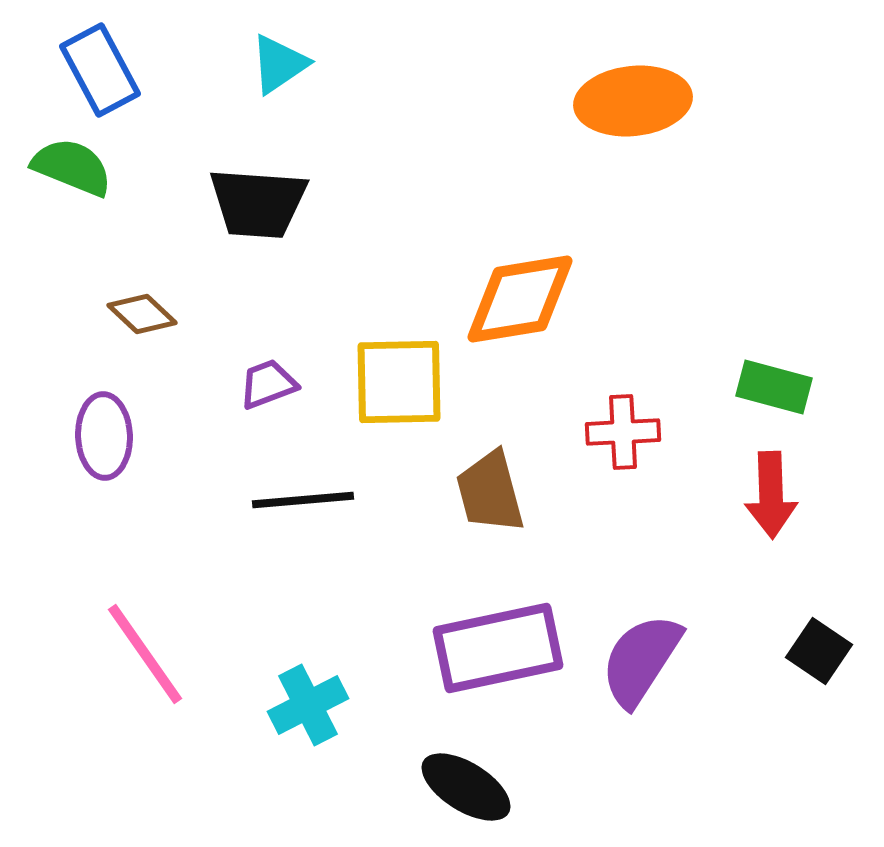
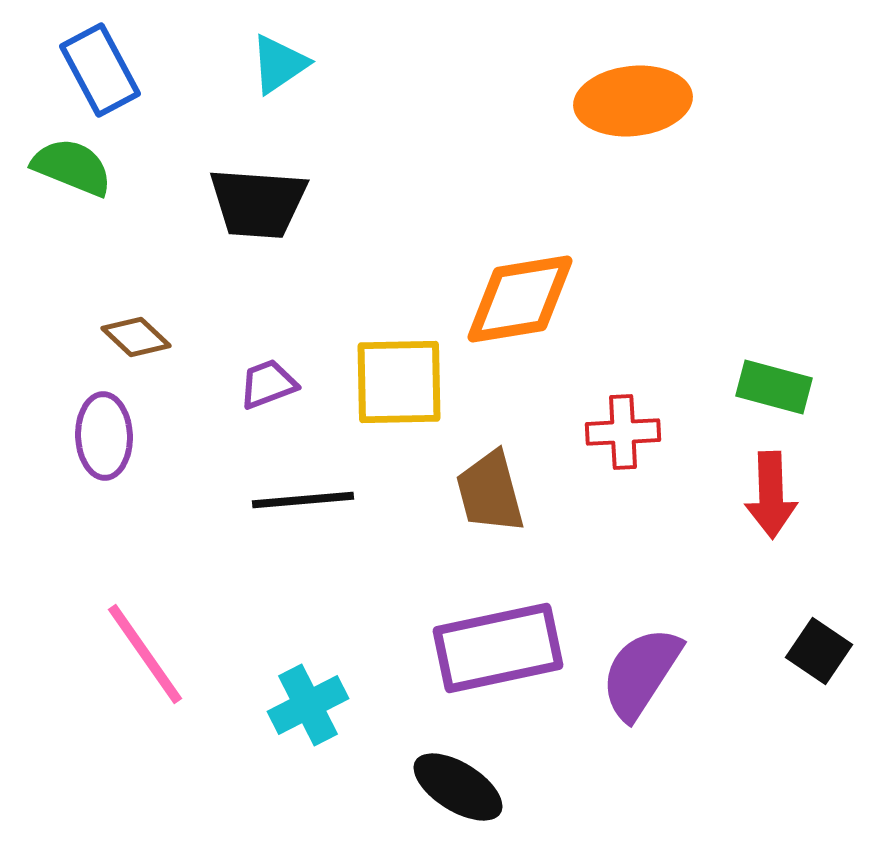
brown diamond: moved 6 px left, 23 px down
purple semicircle: moved 13 px down
black ellipse: moved 8 px left
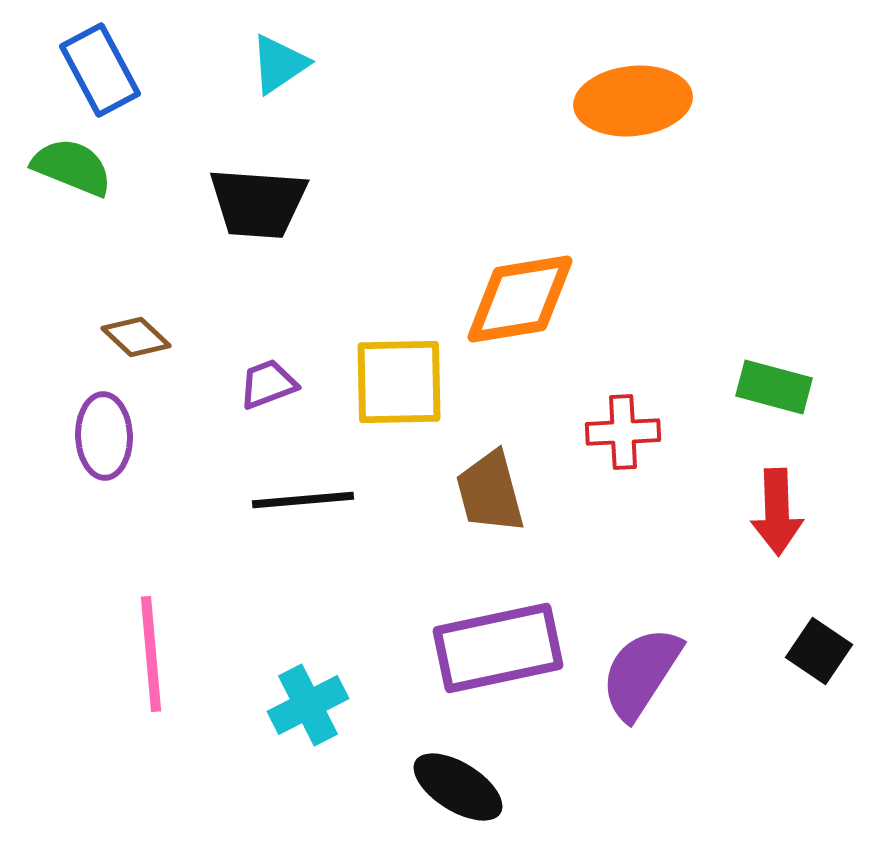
red arrow: moved 6 px right, 17 px down
pink line: moved 6 px right; rotated 30 degrees clockwise
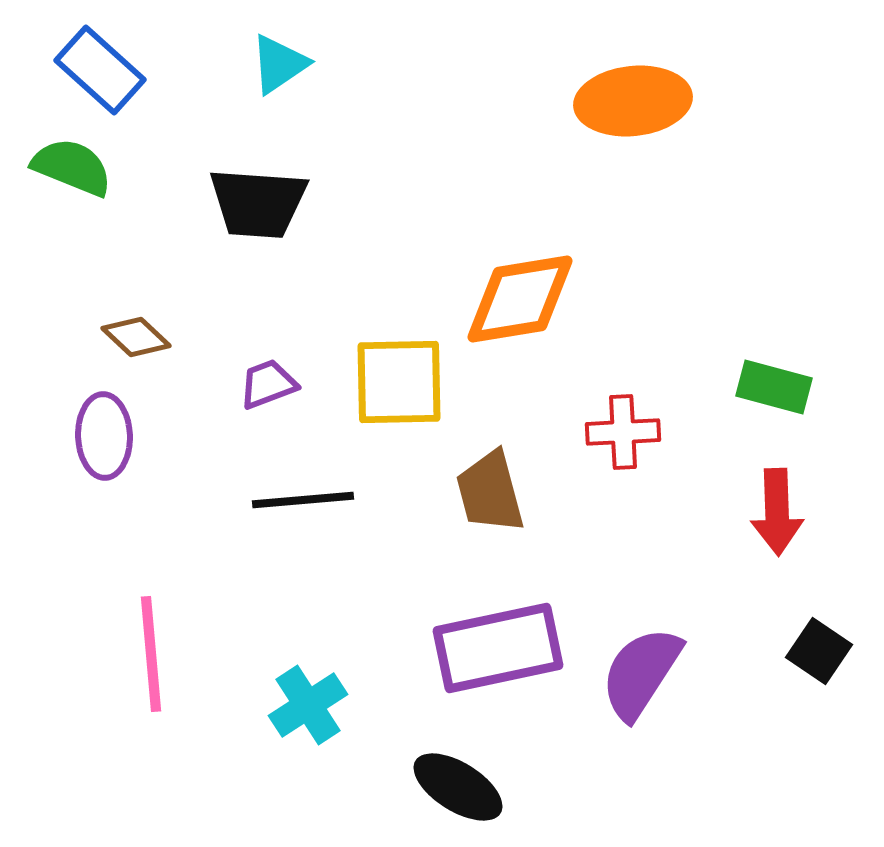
blue rectangle: rotated 20 degrees counterclockwise
cyan cross: rotated 6 degrees counterclockwise
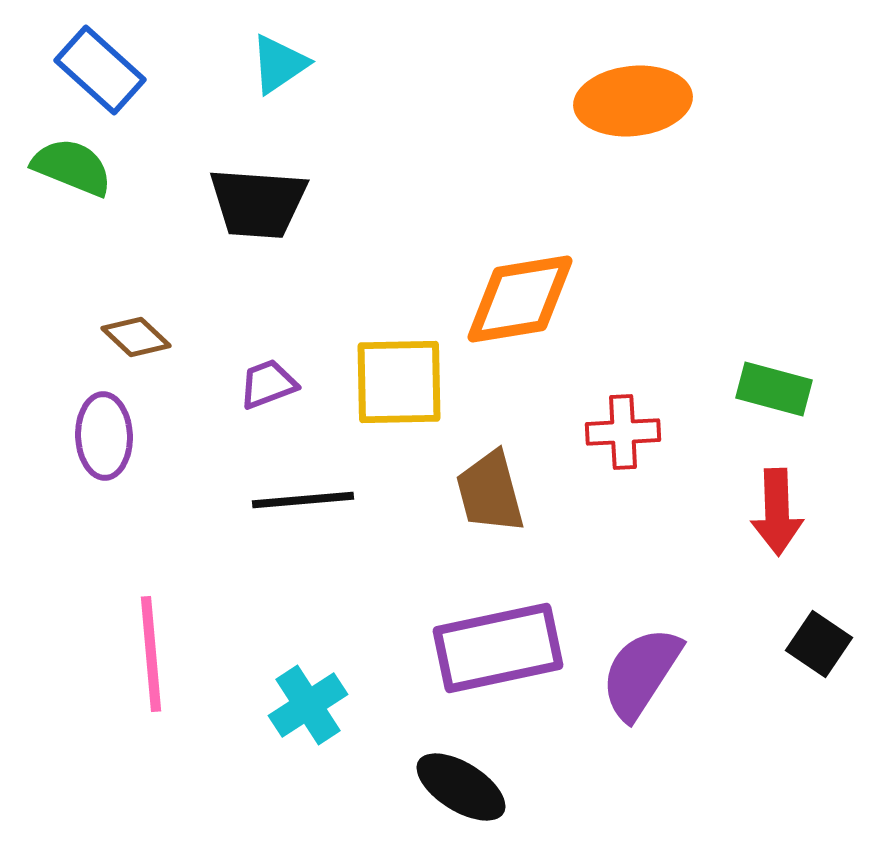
green rectangle: moved 2 px down
black square: moved 7 px up
black ellipse: moved 3 px right
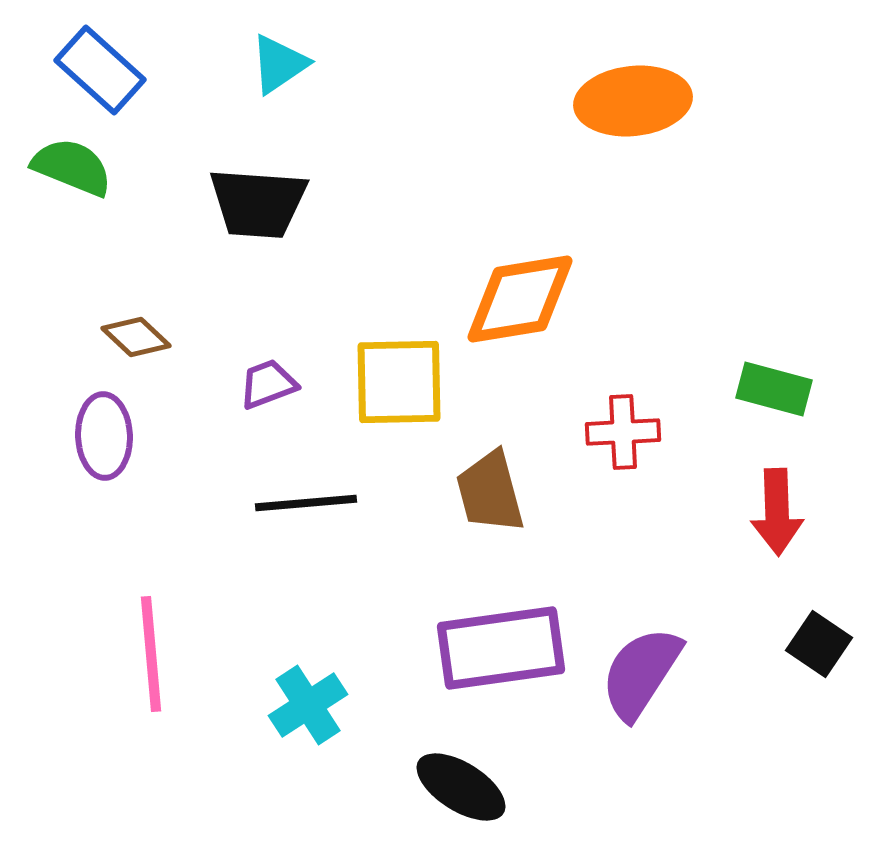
black line: moved 3 px right, 3 px down
purple rectangle: moved 3 px right; rotated 4 degrees clockwise
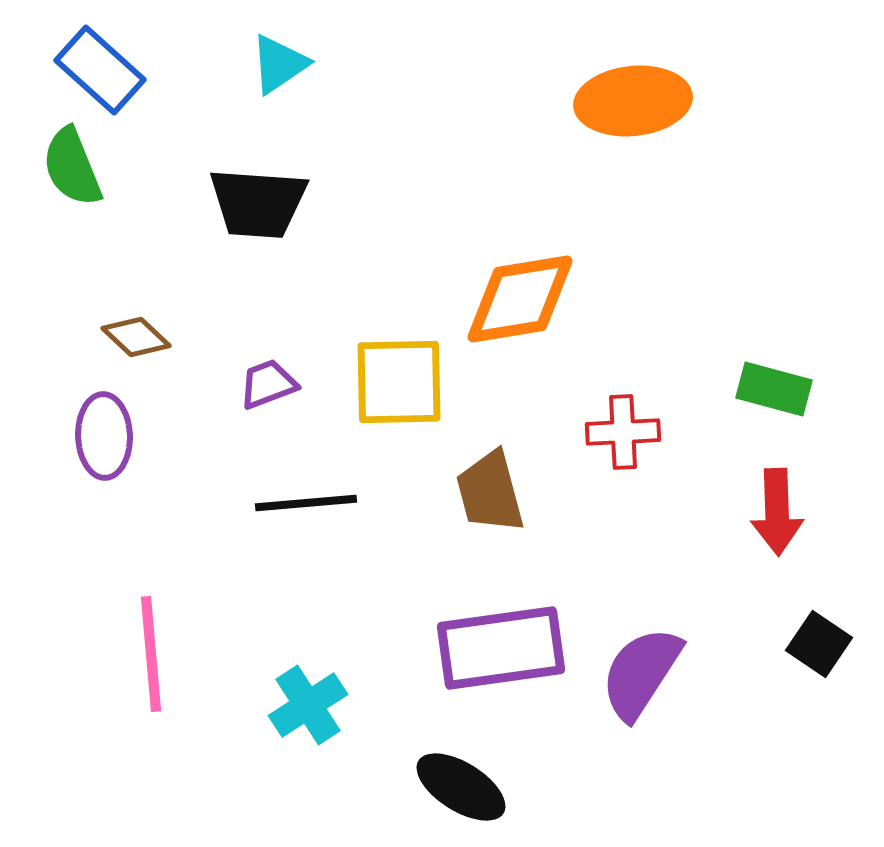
green semicircle: rotated 134 degrees counterclockwise
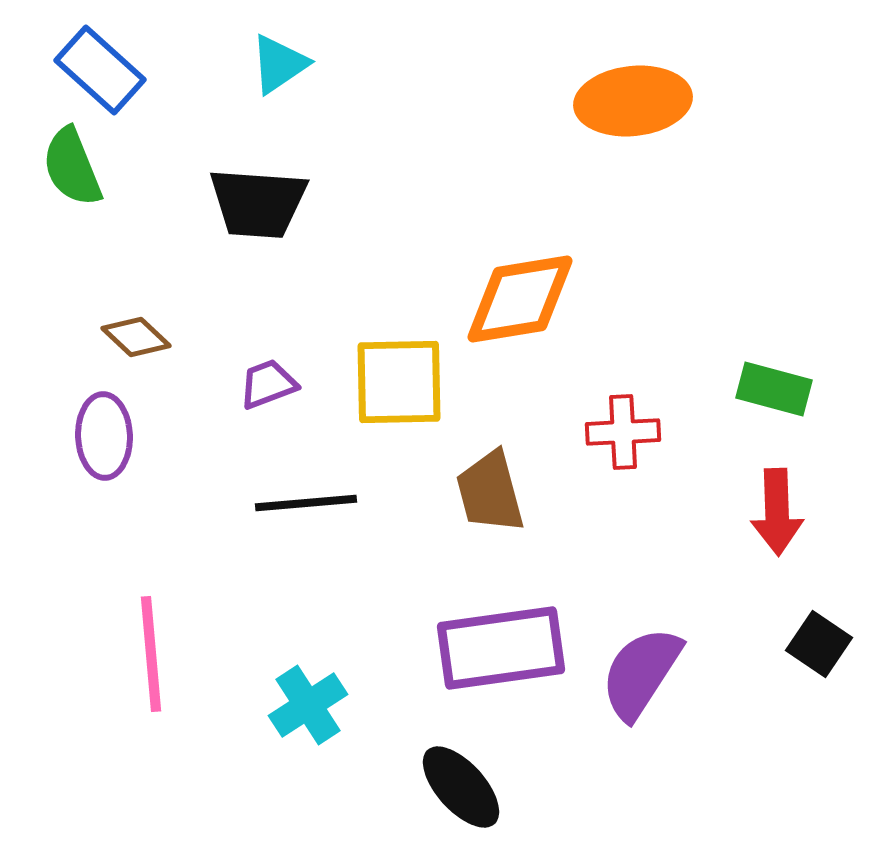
black ellipse: rotated 16 degrees clockwise
